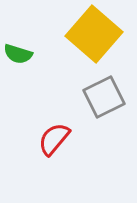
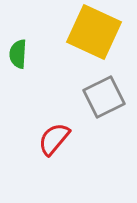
yellow square: moved 2 px up; rotated 16 degrees counterclockwise
green semicircle: rotated 76 degrees clockwise
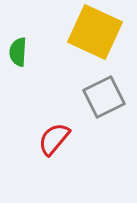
yellow square: moved 1 px right
green semicircle: moved 2 px up
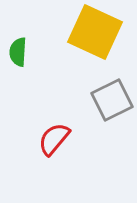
gray square: moved 8 px right, 3 px down
